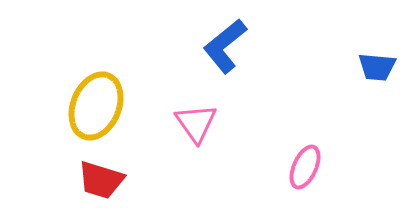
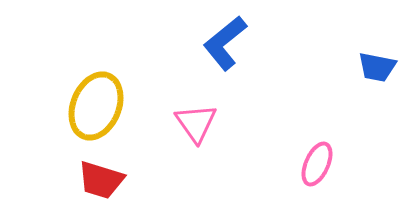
blue L-shape: moved 3 px up
blue trapezoid: rotated 6 degrees clockwise
pink ellipse: moved 12 px right, 3 px up
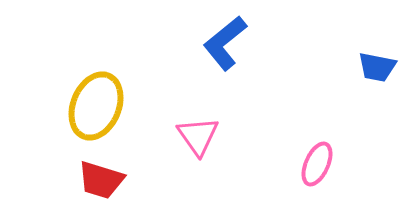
pink triangle: moved 2 px right, 13 px down
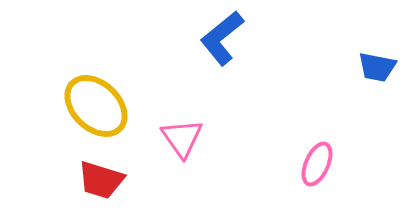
blue L-shape: moved 3 px left, 5 px up
yellow ellipse: rotated 68 degrees counterclockwise
pink triangle: moved 16 px left, 2 px down
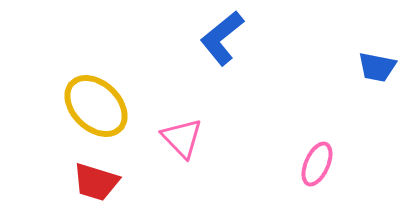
pink triangle: rotated 9 degrees counterclockwise
red trapezoid: moved 5 px left, 2 px down
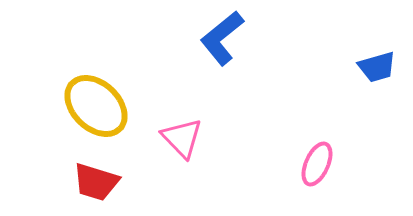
blue trapezoid: rotated 27 degrees counterclockwise
